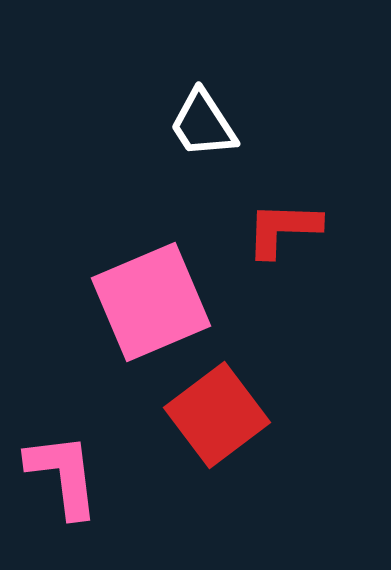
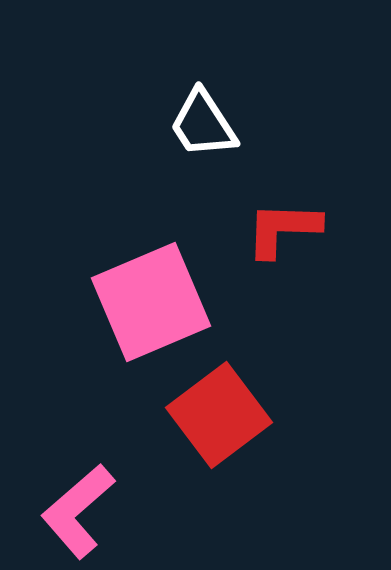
red square: moved 2 px right
pink L-shape: moved 15 px right, 36 px down; rotated 124 degrees counterclockwise
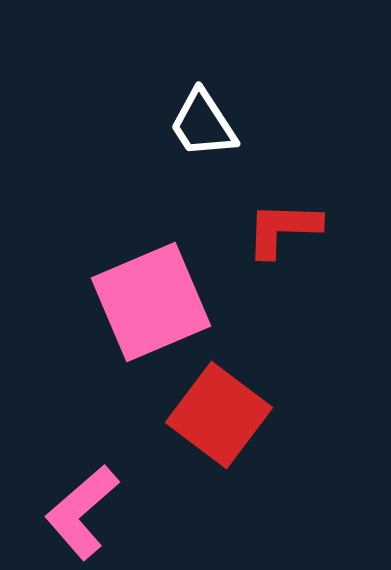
red square: rotated 16 degrees counterclockwise
pink L-shape: moved 4 px right, 1 px down
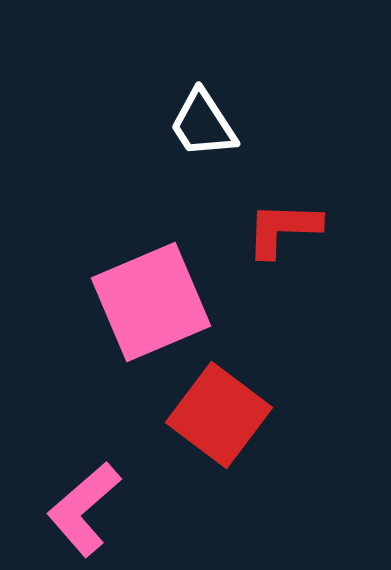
pink L-shape: moved 2 px right, 3 px up
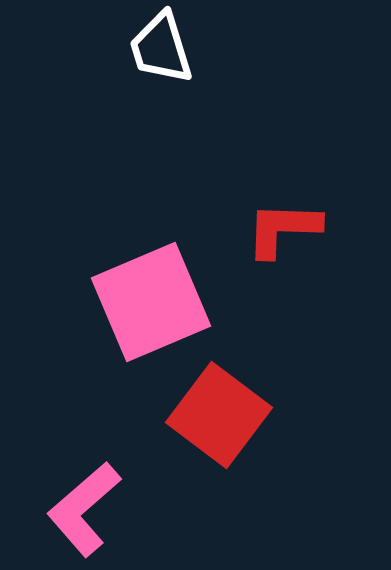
white trapezoid: moved 42 px left, 76 px up; rotated 16 degrees clockwise
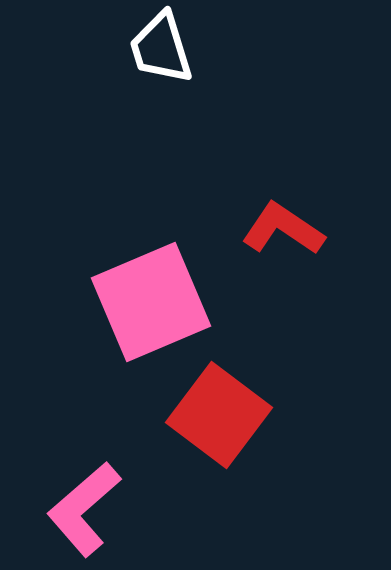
red L-shape: rotated 32 degrees clockwise
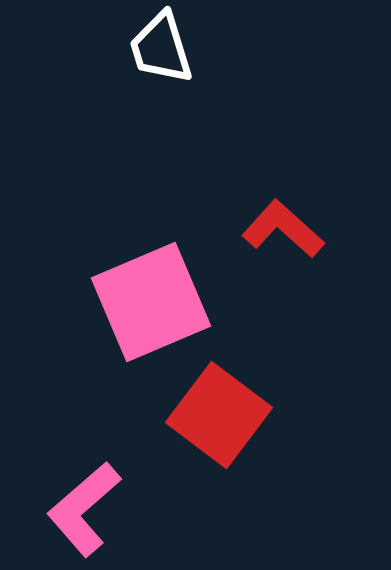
red L-shape: rotated 8 degrees clockwise
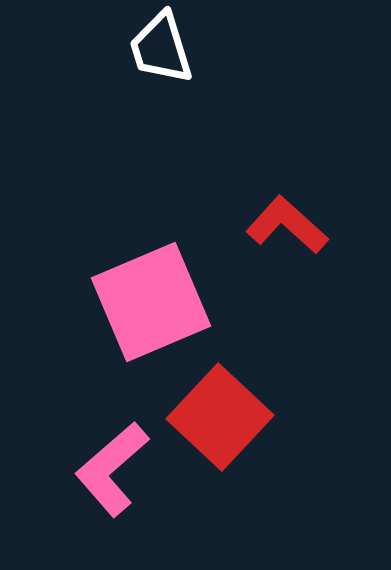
red L-shape: moved 4 px right, 4 px up
red square: moved 1 px right, 2 px down; rotated 6 degrees clockwise
pink L-shape: moved 28 px right, 40 px up
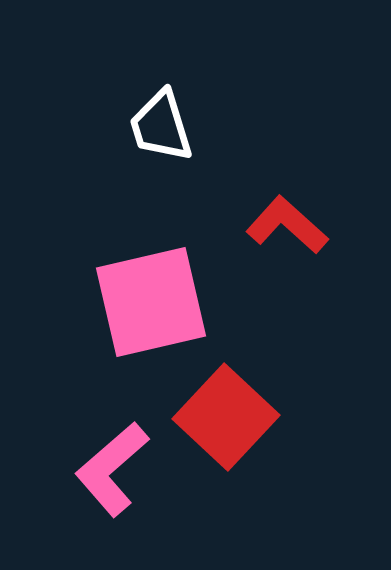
white trapezoid: moved 78 px down
pink square: rotated 10 degrees clockwise
red square: moved 6 px right
